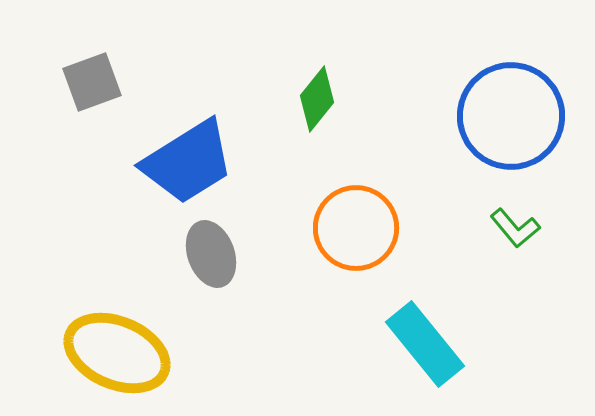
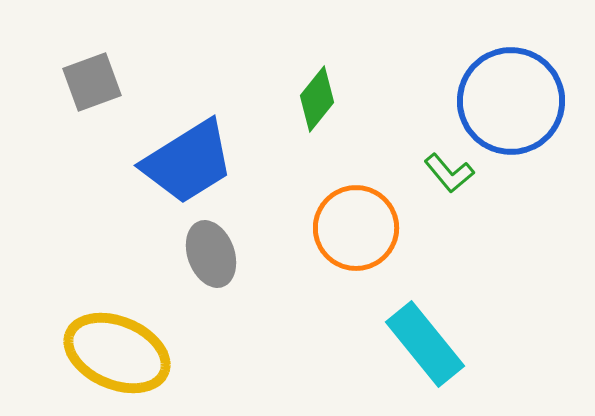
blue circle: moved 15 px up
green L-shape: moved 66 px left, 55 px up
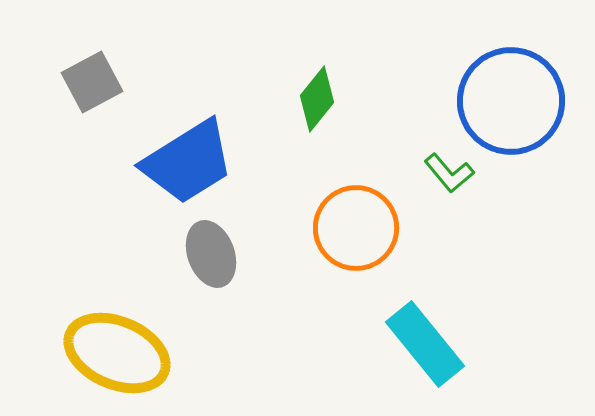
gray square: rotated 8 degrees counterclockwise
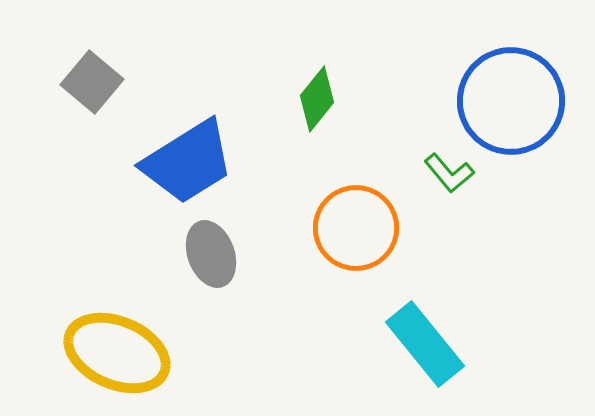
gray square: rotated 22 degrees counterclockwise
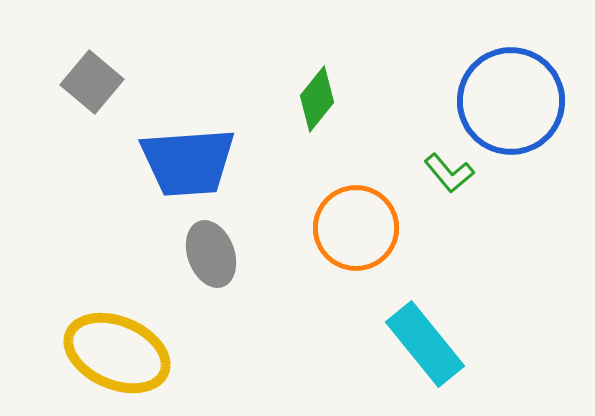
blue trapezoid: rotated 28 degrees clockwise
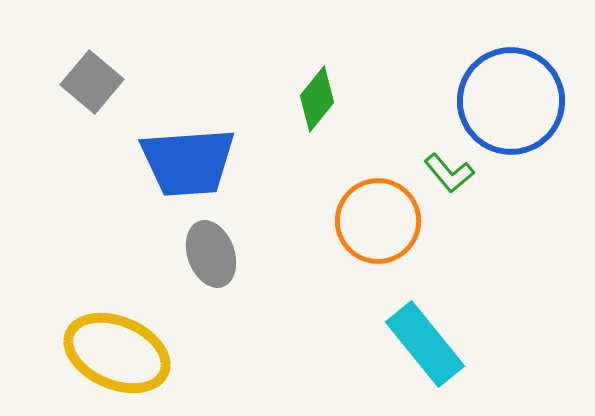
orange circle: moved 22 px right, 7 px up
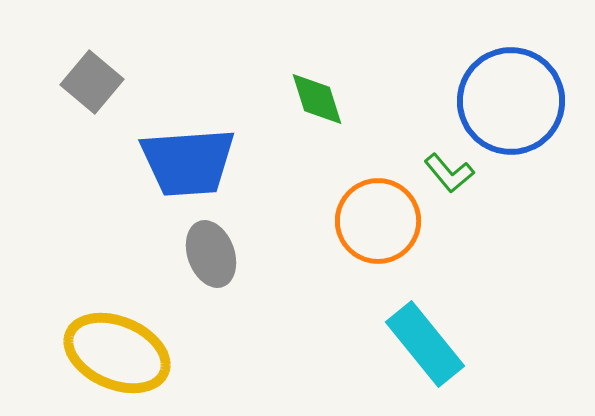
green diamond: rotated 56 degrees counterclockwise
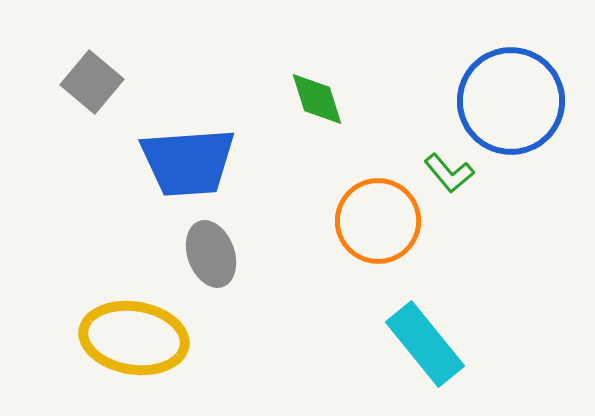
yellow ellipse: moved 17 px right, 15 px up; rotated 14 degrees counterclockwise
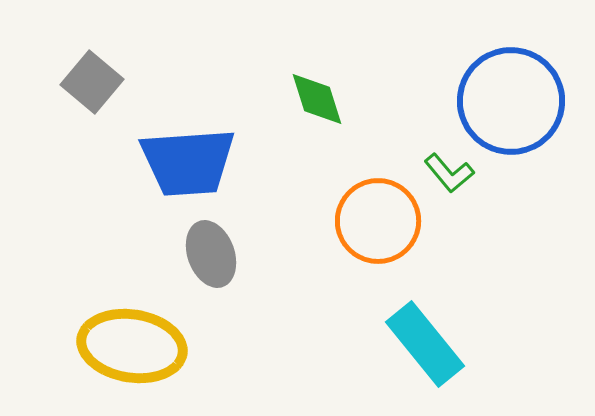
yellow ellipse: moved 2 px left, 8 px down
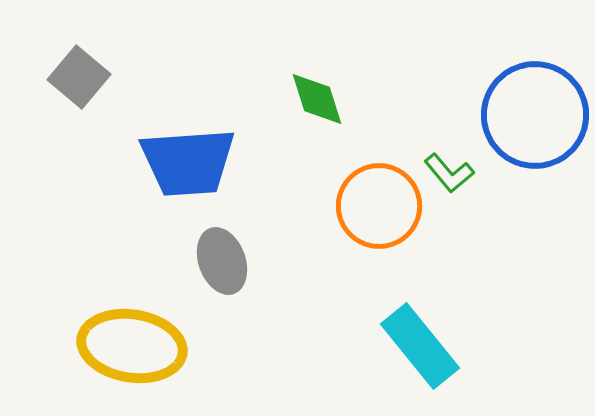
gray square: moved 13 px left, 5 px up
blue circle: moved 24 px right, 14 px down
orange circle: moved 1 px right, 15 px up
gray ellipse: moved 11 px right, 7 px down
cyan rectangle: moved 5 px left, 2 px down
